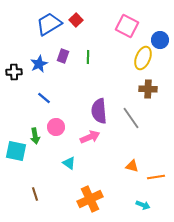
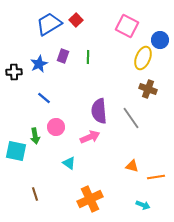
brown cross: rotated 18 degrees clockwise
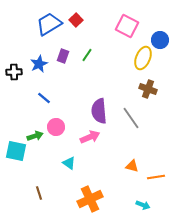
green line: moved 1 px left, 2 px up; rotated 32 degrees clockwise
green arrow: rotated 98 degrees counterclockwise
brown line: moved 4 px right, 1 px up
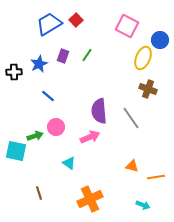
blue line: moved 4 px right, 2 px up
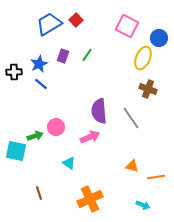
blue circle: moved 1 px left, 2 px up
blue line: moved 7 px left, 12 px up
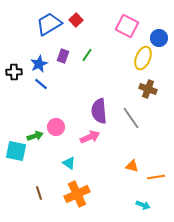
orange cross: moved 13 px left, 5 px up
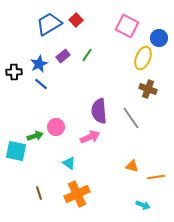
purple rectangle: rotated 32 degrees clockwise
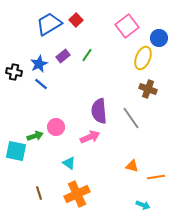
pink square: rotated 25 degrees clockwise
black cross: rotated 14 degrees clockwise
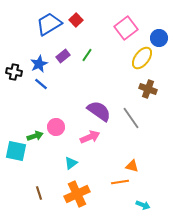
pink square: moved 1 px left, 2 px down
yellow ellipse: moved 1 px left; rotated 15 degrees clockwise
purple semicircle: rotated 130 degrees clockwise
cyan triangle: moved 2 px right; rotated 48 degrees clockwise
orange line: moved 36 px left, 5 px down
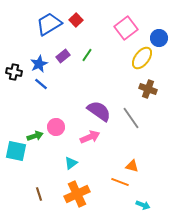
orange line: rotated 30 degrees clockwise
brown line: moved 1 px down
